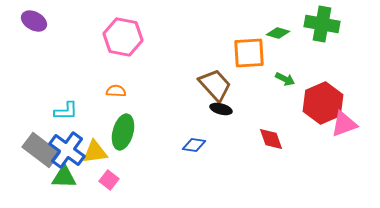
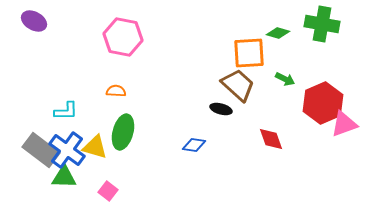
brown trapezoid: moved 23 px right; rotated 6 degrees counterclockwise
yellow triangle: moved 5 px up; rotated 24 degrees clockwise
pink square: moved 1 px left, 11 px down
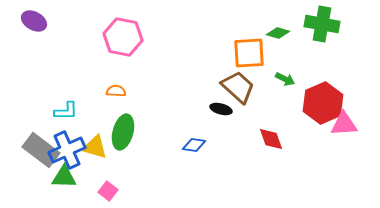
brown trapezoid: moved 2 px down
pink triangle: rotated 16 degrees clockwise
blue cross: rotated 30 degrees clockwise
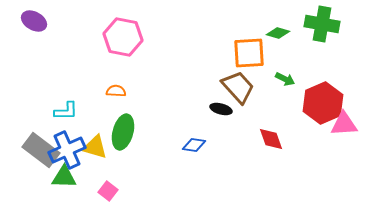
brown trapezoid: rotated 6 degrees clockwise
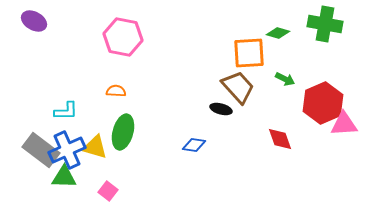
green cross: moved 3 px right
red diamond: moved 9 px right
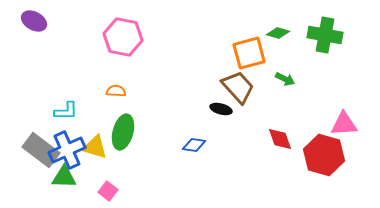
green cross: moved 11 px down
orange square: rotated 12 degrees counterclockwise
red hexagon: moved 1 px right, 52 px down; rotated 21 degrees counterclockwise
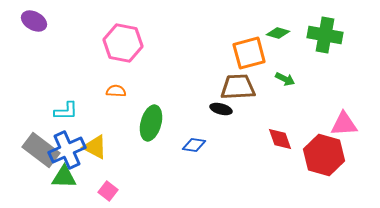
pink hexagon: moved 6 px down
brown trapezoid: rotated 51 degrees counterclockwise
green ellipse: moved 28 px right, 9 px up
yellow triangle: rotated 12 degrees clockwise
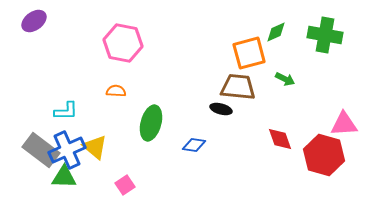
purple ellipse: rotated 65 degrees counterclockwise
green diamond: moved 2 px left, 1 px up; rotated 40 degrees counterclockwise
brown trapezoid: rotated 9 degrees clockwise
yellow triangle: rotated 12 degrees clockwise
pink square: moved 17 px right, 6 px up; rotated 18 degrees clockwise
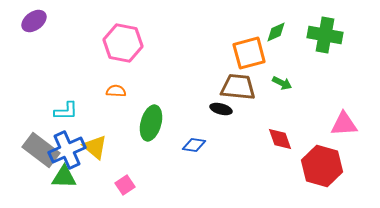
green arrow: moved 3 px left, 4 px down
red hexagon: moved 2 px left, 11 px down
